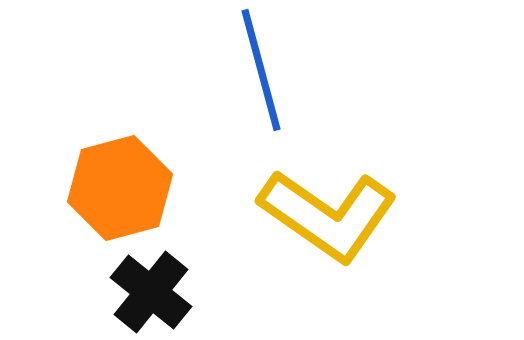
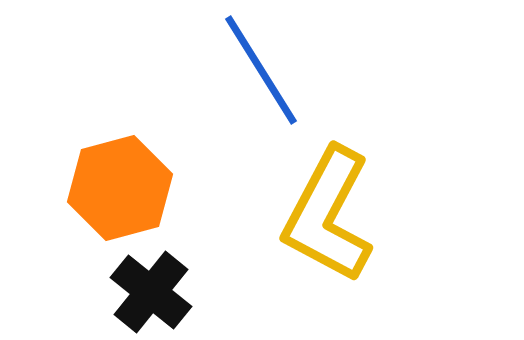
blue line: rotated 17 degrees counterclockwise
yellow L-shape: rotated 83 degrees clockwise
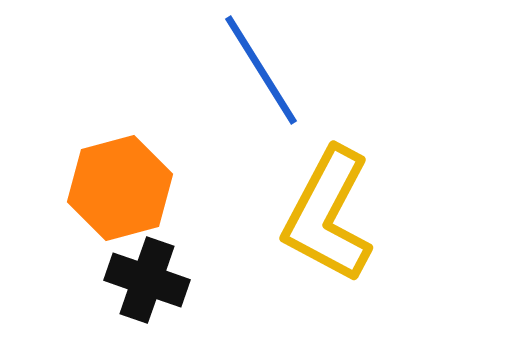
black cross: moved 4 px left, 12 px up; rotated 20 degrees counterclockwise
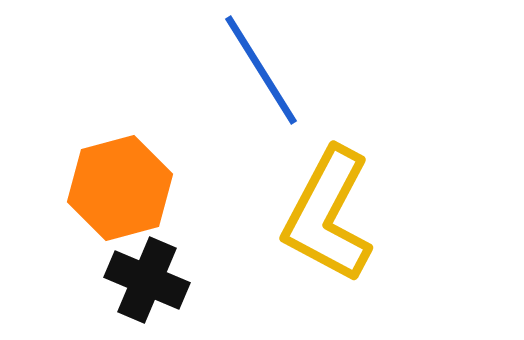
black cross: rotated 4 degrees clockwise
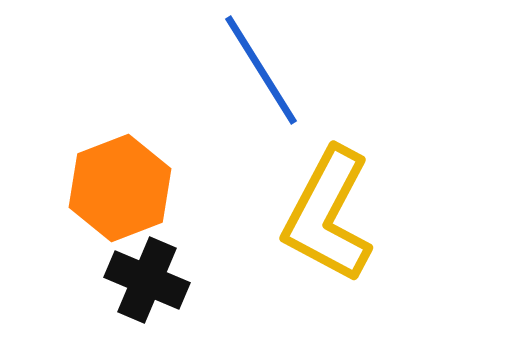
orange hexagon: rotated 6 degrees counterclockwise
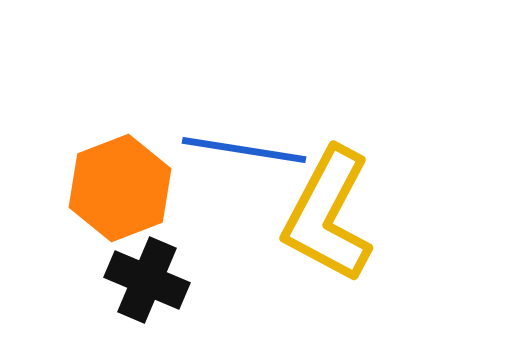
blue line: moved 17 px left, 80 px down; rotated 49 degrees counterclockwise
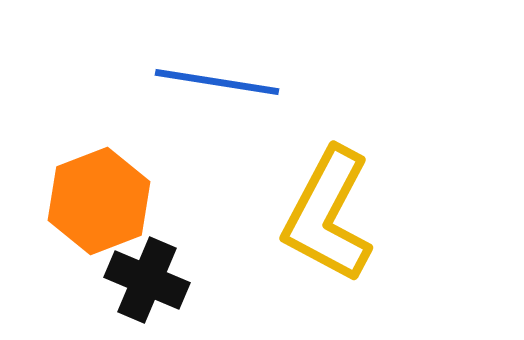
blue line: moved 27 px left, 68 px up
orange hexagon: moved 21 px left, 13 px down
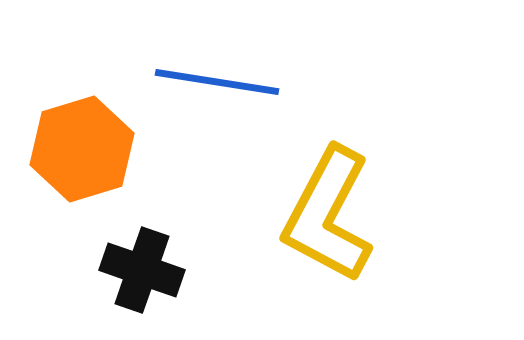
orange hexagon: moved 17 px left, 52 px up; rotated 4 degrees clockwise
black cross: moved 5 px left, 10 px up; rotated 4 degrees counterclockwise
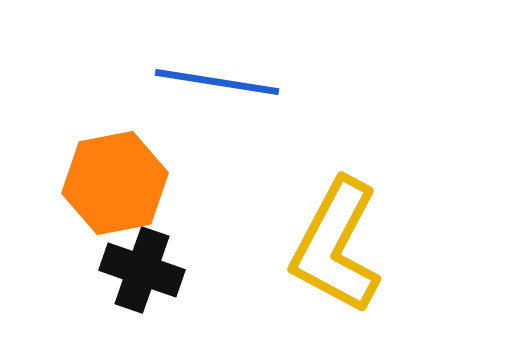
orange hexagon: moved 33 px right, 34 px down; rotated 6 degrees clockwise
yellow L-shape: moved 8 px right, 31 px down
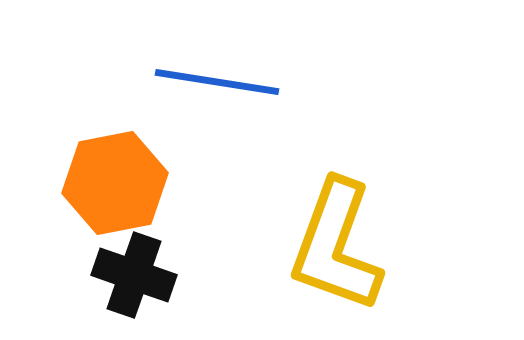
yellow L-shape: rotated 8 degrees counterclockwise
black cross: moved 8 px left, 5 px down
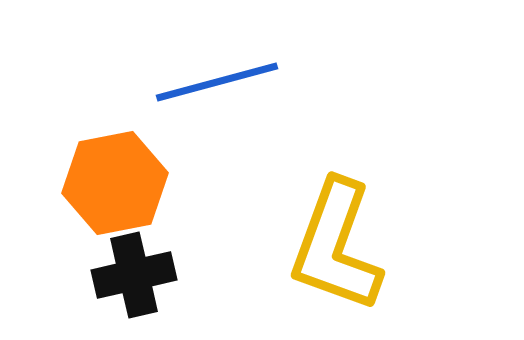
blue line: rotated 24 degrees counterclockwise
black cross: rotated 32 degrees counterclockwise
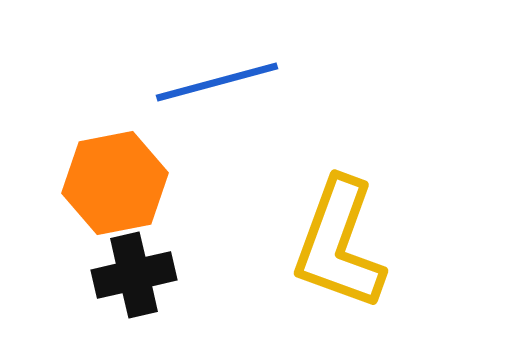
yellow L-shape: moved 3 px right, 2 px up
